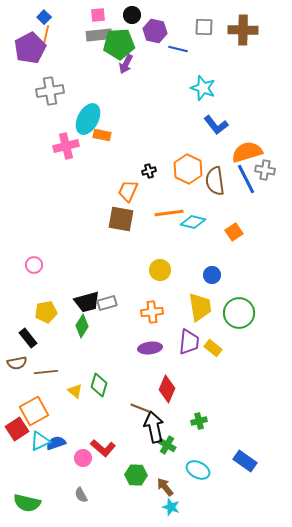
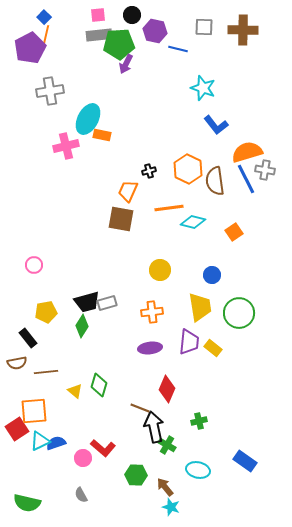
orange line at (169, 213): moved 5 px up
orange square at (34, 411): rotated 24 degrees clockwise
cyan ellipse at (198, 470): rotated 15 degrees counterclockwise
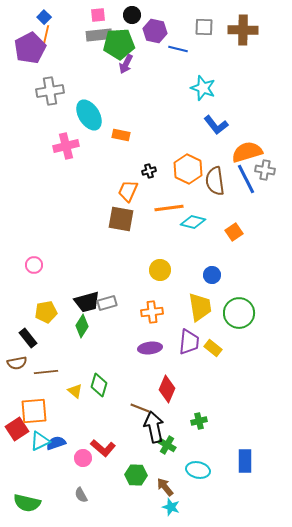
cyan ellipse at (88, 119): moved 1 px right, 4 px up; rotated 60 degrees counterclockwise
orange rectangle at (102, 135): moved 19 px right
blue rectangle at (245, 461): rotated 55 degrees clockwise
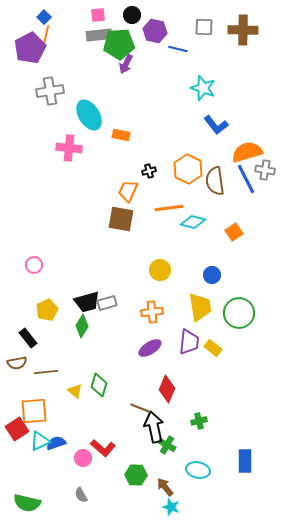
pink cross at (66, 146): moved 3 px right, 2 px down; rotated 20 degrees clockwise
yellow pentagon at (46, 312): moved 1 px right, 2 px up; rotated 15 degrees counterclockwise
purple ellipse at (150, 348): rotated 25 degrees counterclockwise
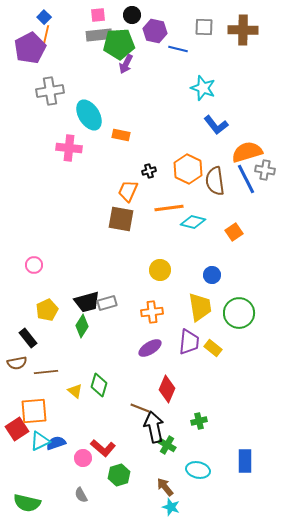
green hexagon at (136, 475): moved 17 px left; rotated 20 degrees counterclockwise
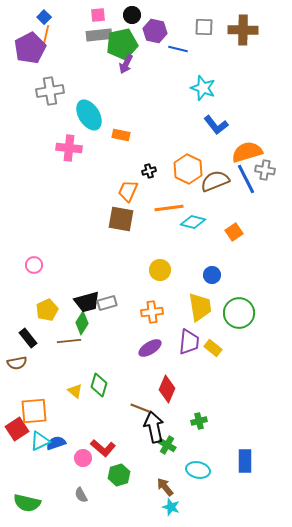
green pentagon at (119, 44): moved 3 px right; rotated 8 degrees counterclockwise
brown semicircle at (215, 181): rotated 76 degrees clockwise
green diamond at (82, 326): moved 3 px up
brown line at (46, 372): moved 23 px right, 31 px up
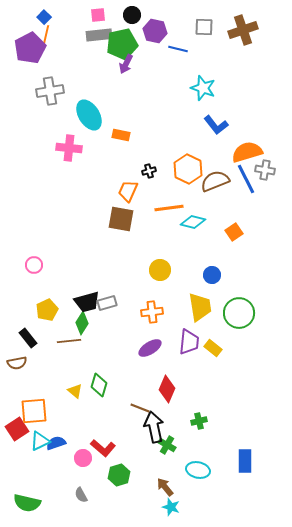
brown cross at (243, 30): rotated 20 degrees counterclockwise
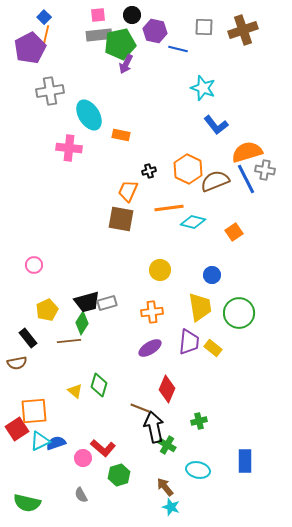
green pentagon at (122, 44): moved 2 px left
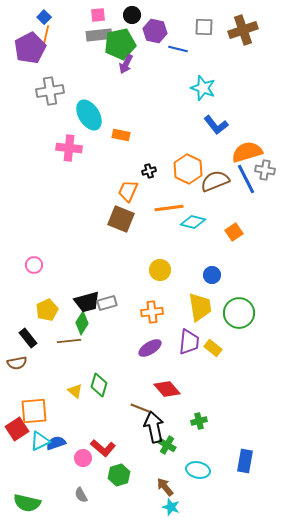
brown square at (121, 219): rotated 12 degrees clockwise
red diamond at (167, 389): rotated 64 degrees counterclockwise
blue rectangle at (245, 461): rotated 10 degrees clockwise
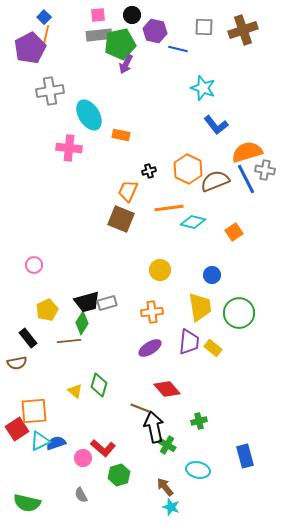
blue rectangle at (245, 461): moved 5 px up; rotated 25 degrees counterclockwise
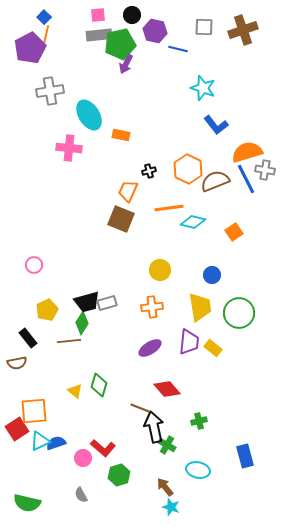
orange cross at (152, 312): moved 5 px up
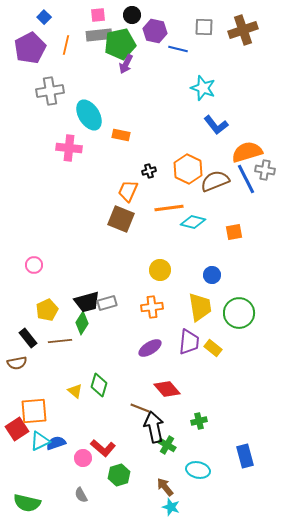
orange line at (46, 35): moved 20 px right, 10 px down
orange square at (234, 232): rotated 24 degrees clockwise
brown line at (69, 341): moved 9 px left
